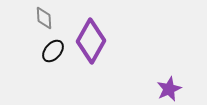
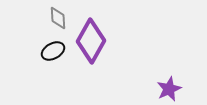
gray diamond: moved 14 px right
black ellipse: rotated 20 degrees clockwise
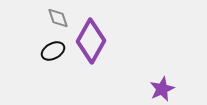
gray diamond: rotated 15 degrees counterclockwise
purple star: moved 7 px left
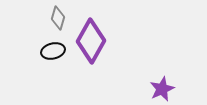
gray diamond: rotated 35 degrees clockwise
black ellipse: rotated 15 degrees clockwise
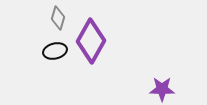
black ellipse: moved 2 px right
purple star: rotated 25 degrees clockwise
